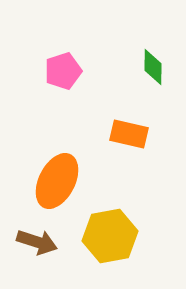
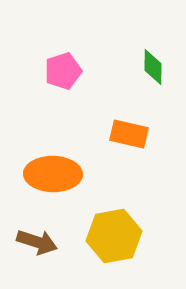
orange ellipse: moved 4 px left, 7 px up; rotated 64 degrees clockwise
yellow hexagon: moved 4 px right
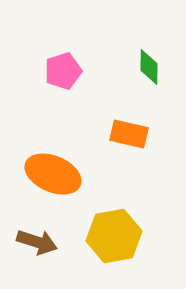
green diamond: moved 4 px left
orange ellipse: rotated 22 degrees clockwise
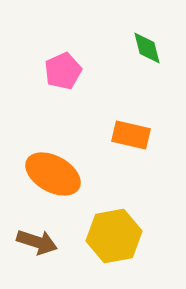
green diamond: moved 2 px left, 19 px up; rotated 15 degrees counterclockwise
pink pentagon: rotated 6 degrees counterclockwise
orange rectangle: moved 2 px right, 1 px down
orange ellipse: rotated 6 degrees clockwise
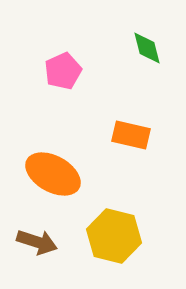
yellow hexagon: rotated 24 degrees clockwise
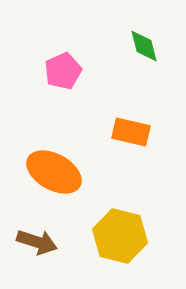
green diamond: moved 3 px left, 2 px up
orange rectangle: moved 3 px up
orange ellipse: moved 1 px right, 2 px up
yellow hexagon: moved 6 px right
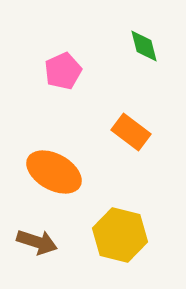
orange rectangle: rotated 24 degrees clockwise
yellow hexagon: moved 1 px up
